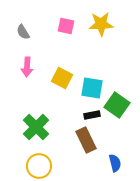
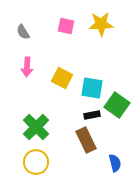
yellow circle: moved 3 px left, 4 px up
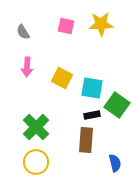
brown rectangle: rotated 30 degrees clockwise
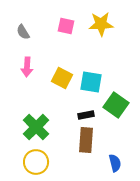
cyan square: moved 1 px left, 6 px up
green square: moved 1 px left
black rectangle: moved 6 px left
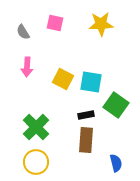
pink square: moved 11 px left, 3 px up
yellow square: moved 1 px right, 1 px down
blue semicircle: moved 1 px right
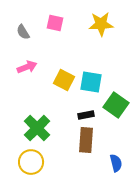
pink arrow: rotated 114 degrees counterclockwise
yellow square: moved 1 px right, 1 px down
green cross: moved 1 px right, 1 px down
yellow circle: moved 5 px left
